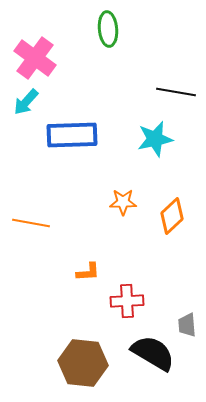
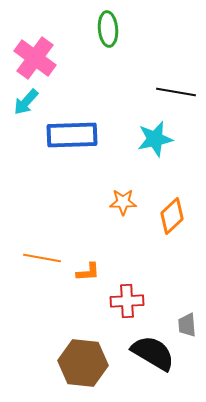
orange line: moved 11 px right, 35 px down
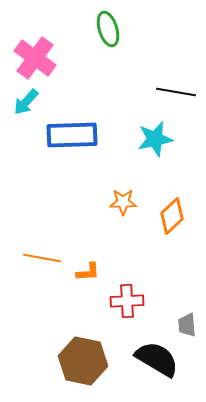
green ellipse: rotated 12 degrees counterclockwise
black semicircle: moved 4 px right, 6 px down
brown hexagon: moved 2 px up; rotated 6 degrees clockwise
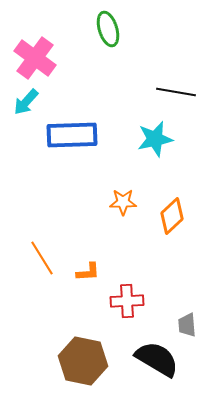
orange line: rotated 48 degrees clockwise
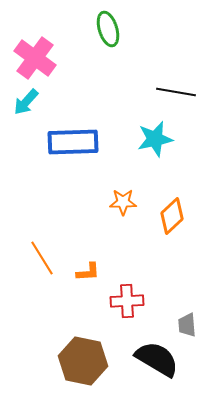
blue rectangle: moved 1 px right, 7 px down
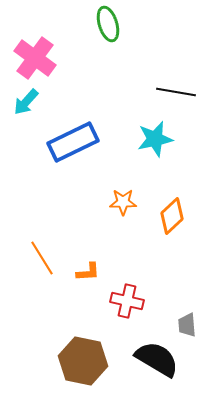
green ellipse: moved 5 px up
blue rectangle: rotated 24 degrees counterclockwise
red cross: rotated 16 degrees clockwise
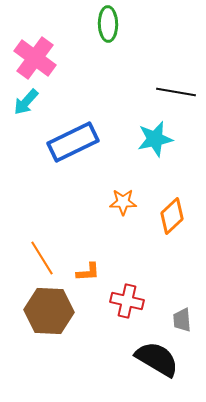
green ellipse: rotated 16 degrees clockwise
gray trapezoid: moved 5 px left, 5 px up
brown hexagon: moved 34 px left, 50 px up; rotated 9 degrees counterclockwise
